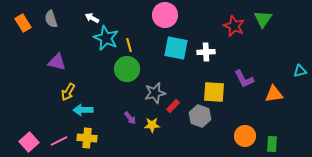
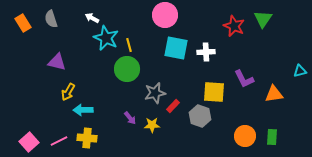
green rectangle: moved 7 px up
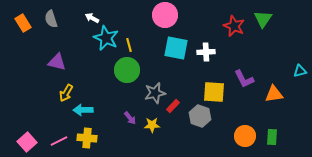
green circle: moved 1 px down
yellow arrow: moved 2 px left, 1 px down
pink square: moved 2 px left
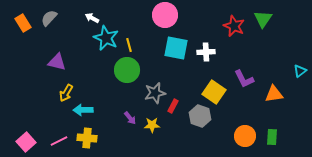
gray semicircle: moved 2 px left, 1 px up; rotated 60 degrees clockwise
cyan triangle: rotated 24 degrees counterclockwise
yellow square: rotated 30 degrees clockwise
red rectangle: rotated 16 degrees counterclockwise
pink square: moved 1 px left
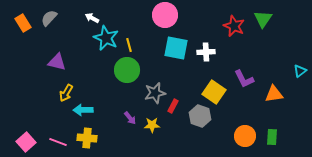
pink line: moved 1 px left, 1 px down; rotated 48 degrees clockwise
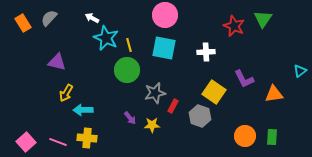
cyan square: moved 12 px left
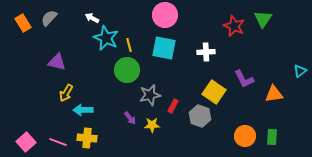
gray star: moved 5 px left, 2 px down
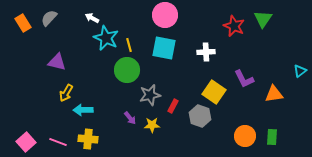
yellow cross: moved 1 px right, 1 px down
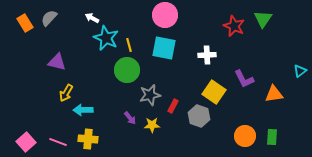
orange rectangle: moved 2 px right
white cross: moved 1 px right, 3 px down
gray hexagon: moved 1 px left
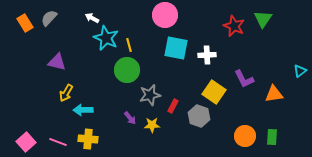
cyan square: moved 12 px right
